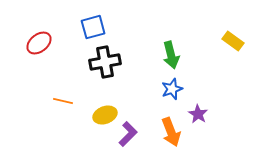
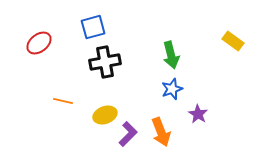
orange arrow: moved 10 px left
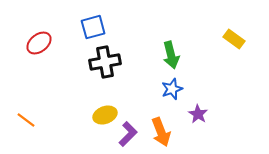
yellow rectangle: moved 1 px right, 2 px up
orange line: moved 37 px left, 19 px down; rotated 24 degrees clockwise
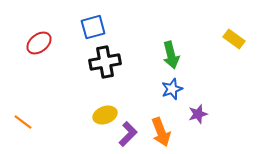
purple star: rotated 24 degrees clockwise
orange line: moved 3 px left, 2 px down
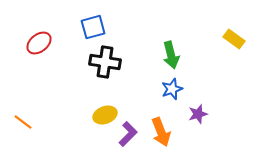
black cross: rotated 20 degrees clockwise
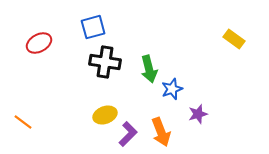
red ellipse: rotated 10 degrees clockwise
green arrow: moved 22 px left, 14 px down
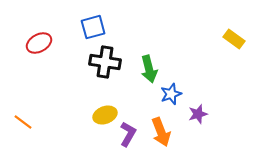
blue star: moved 1 px left, 5 px down
purple L-shape: rotated 15 degrees counterclockwise
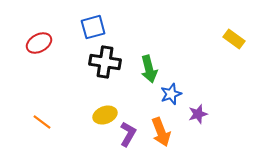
orange line: moved 19 px right
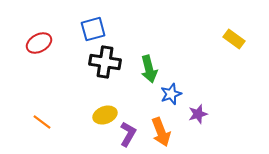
blue square: moved 2 px down
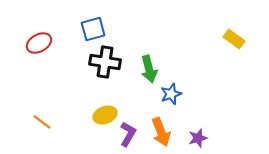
purple star: moved 24 px down
